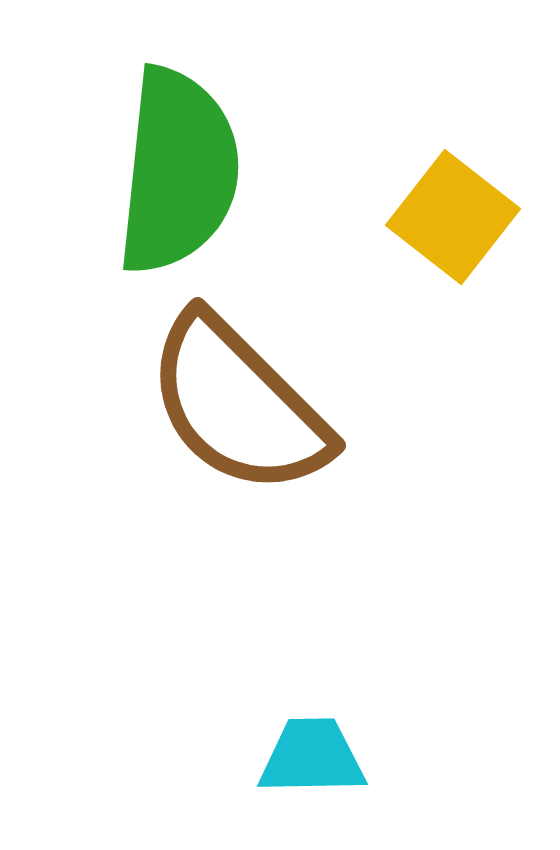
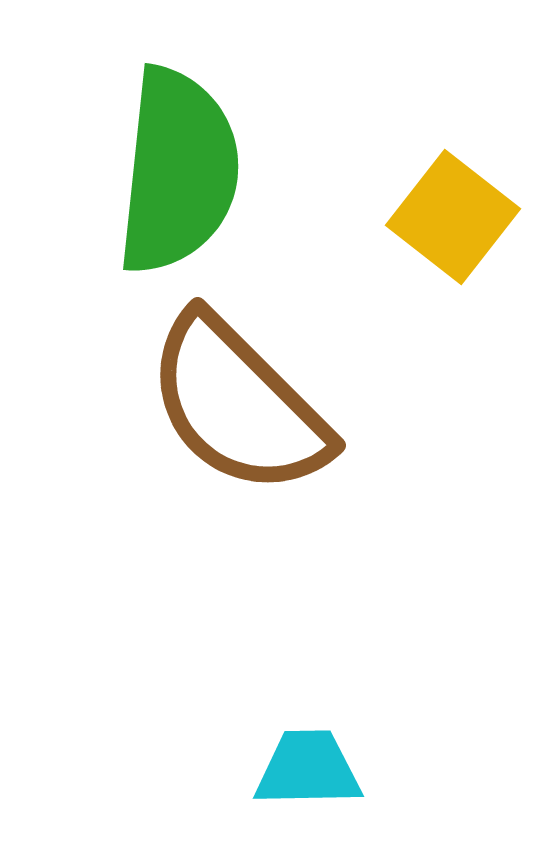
cyan trapezoid: moved 4 px left, 12 px down
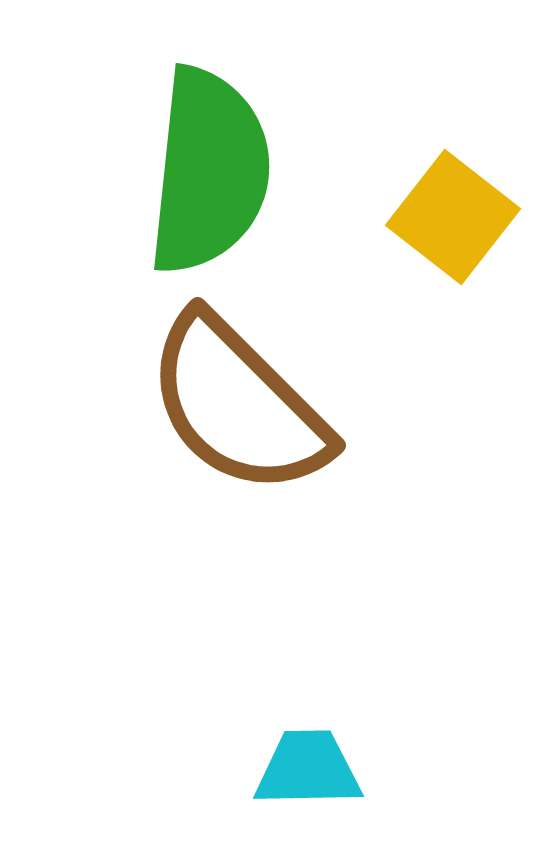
green semicircle: moved 31 px right
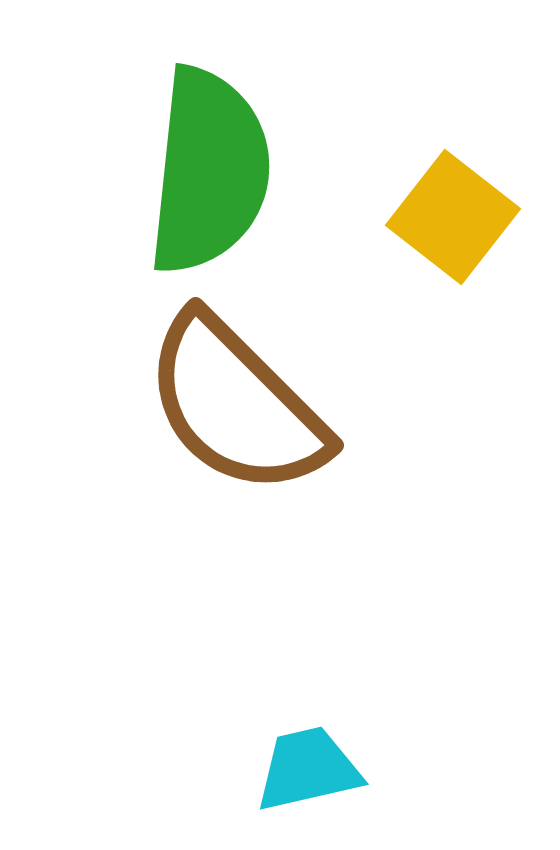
brown semicircle: moved 2 px left
cyan trapezoid: rotated 12 degrees counterclockwise
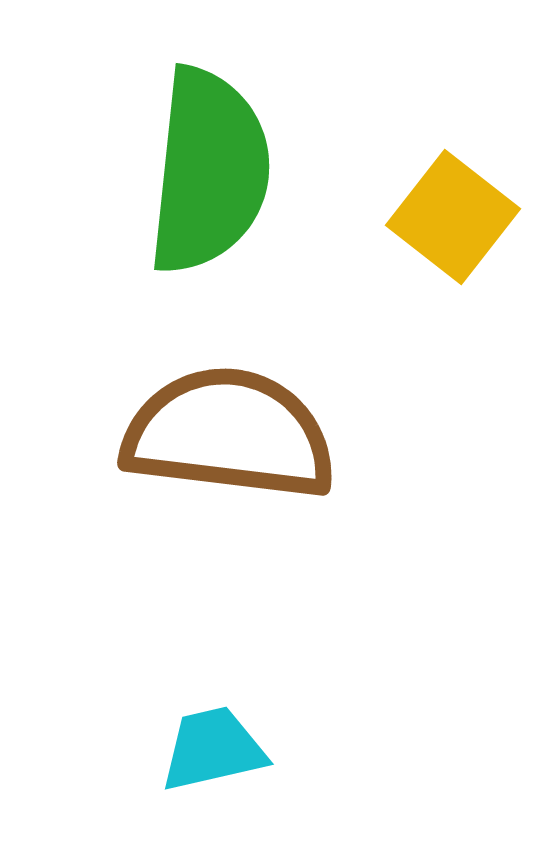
brown semicircle: moved 7 px left, 29 px down; rotated 142 degrees clockwise
cyan trapezoid: moved 95 px left, 20 px up
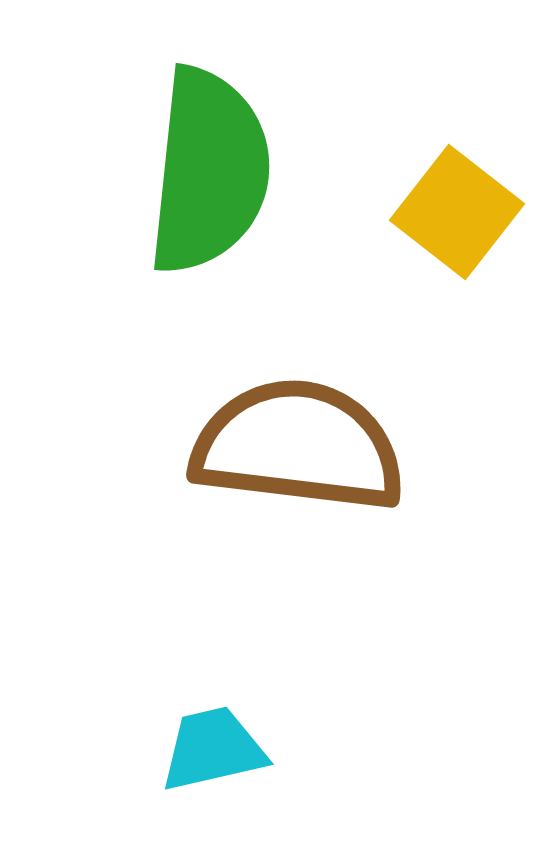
yellow square: moved 4 px right, 5 px up
brown semicircle: moved 69 px right, 12 px down
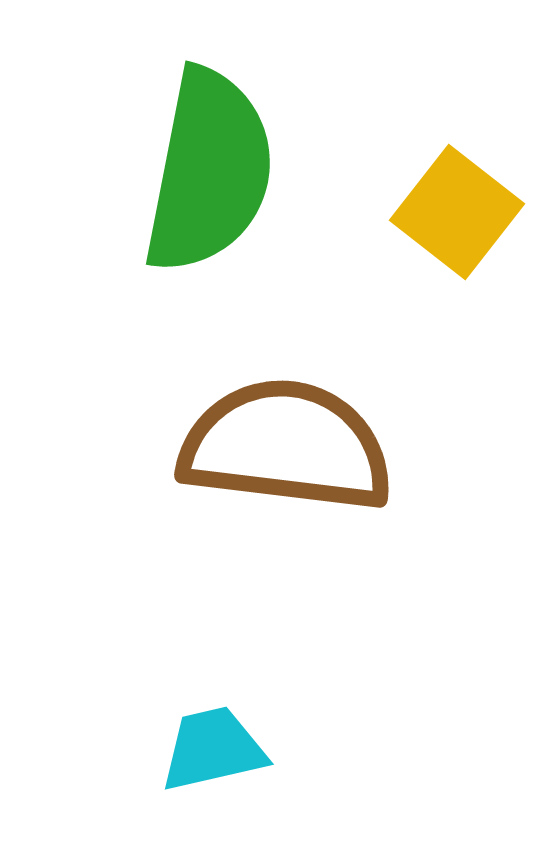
green semicircle: rotated 5 degrees clockwise
brown semicircle: moved 12 px left
